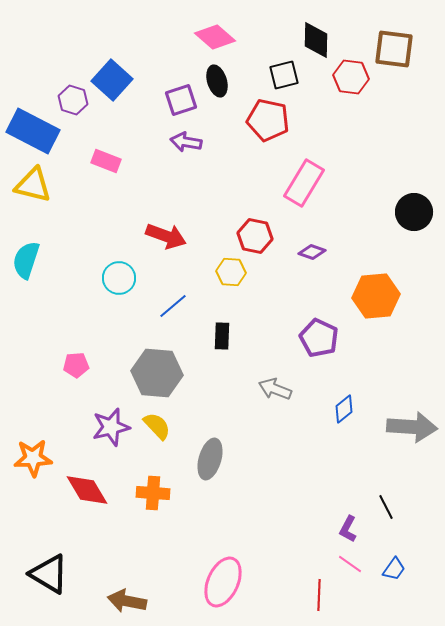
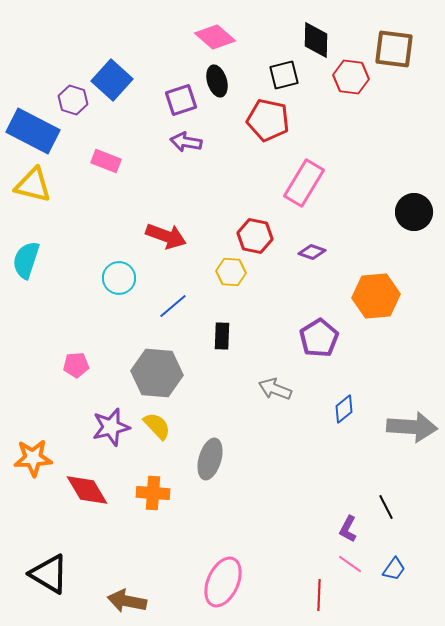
purple pentagon at (319, 338): rotated 15 degrees clockwise
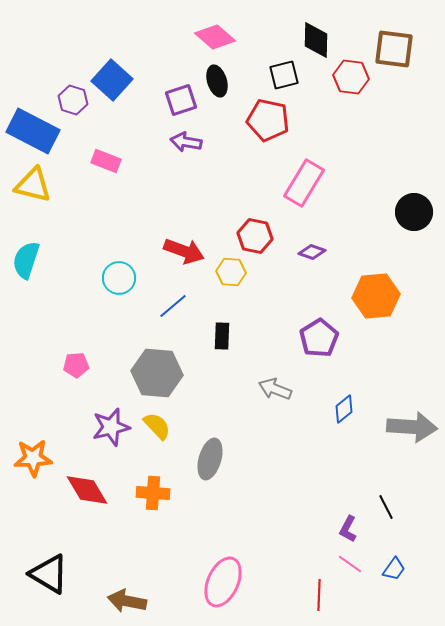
red arrow at (166, 236): moved 18 px right, 15 px down
